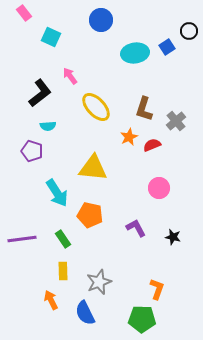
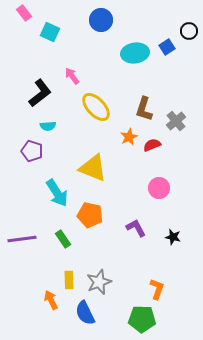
cyan square: moved 1 px left, 5 px up
pink arrow: moved 2 px right
yellow triangle: rotated 16 degrees clockwise
yellow rectangle: moved 6 px right, 9 px down
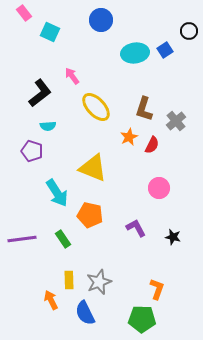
blue square: moved 2 px left, 3 px down
red semicircle: rotated 138 degrees clockwise
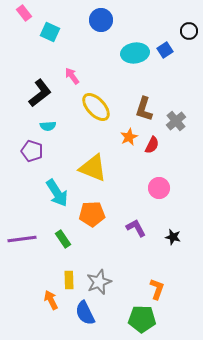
orange pentagon: moved 2 px right, 1 px up; rotated 15 degrees counterclockwise
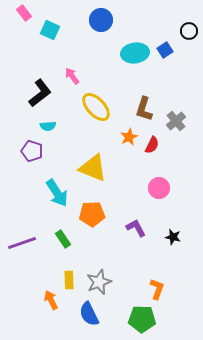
cyan square: moved 2 px up
purple line: moved 4 px down; rotated 12 degrees counterclockwise
blue semicircle: moved 4 px right, 1 px down
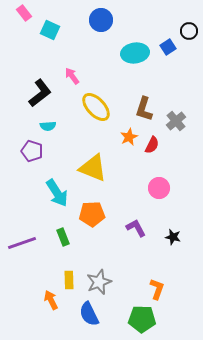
blue square: moved 3 px right, 3 px up
green rectangle: moved 2 px up; rotated 12 degrees clockwise
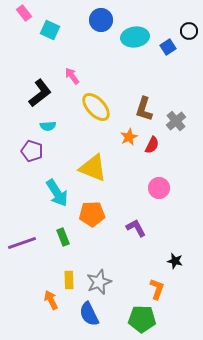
cyan ellipse: moved 16 px up
black star: moved 2 px right, 24 px down
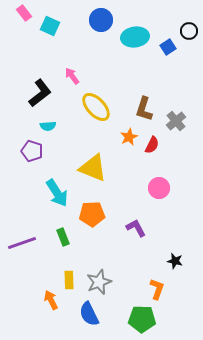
cyan square: moved 4 px up
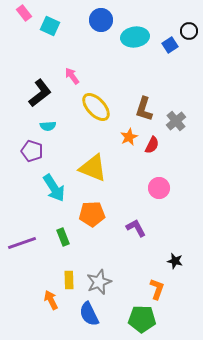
blue square: moved 2 px right, 2 px up
cyan arrow: moved 3 px left, 5 px up
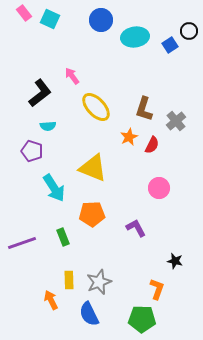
cyan square: moved 7 px up
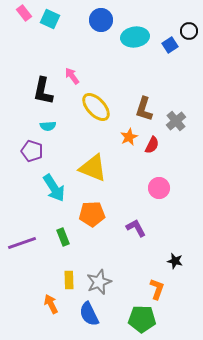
black L-shape: moved 3 px right, 2 px up; rotated 140 degrees clockwise
orange arrow: moved 4 px down
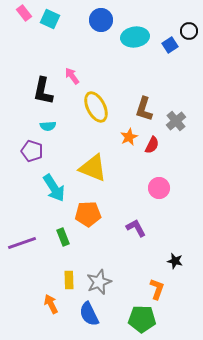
yellow ellipse: rotated 16 degrees clockwise
orange pentagon: moved 4 px left
